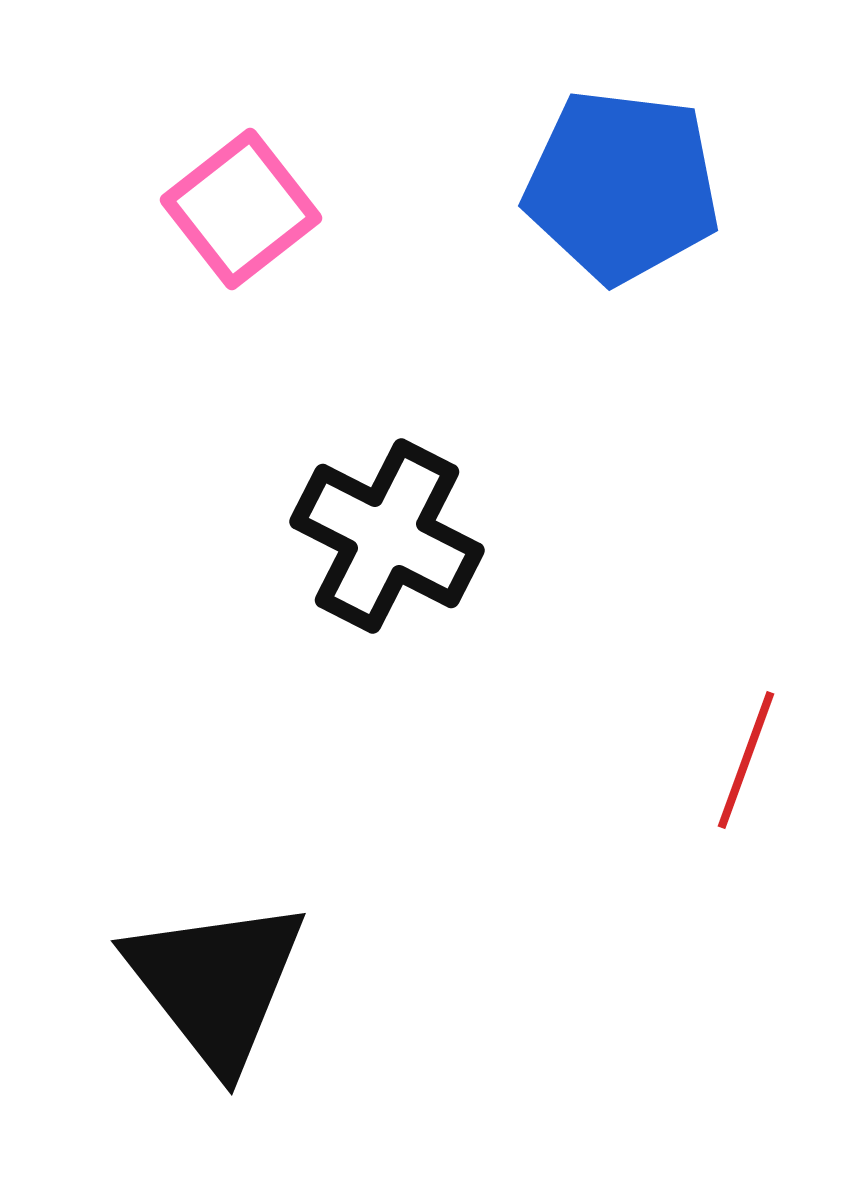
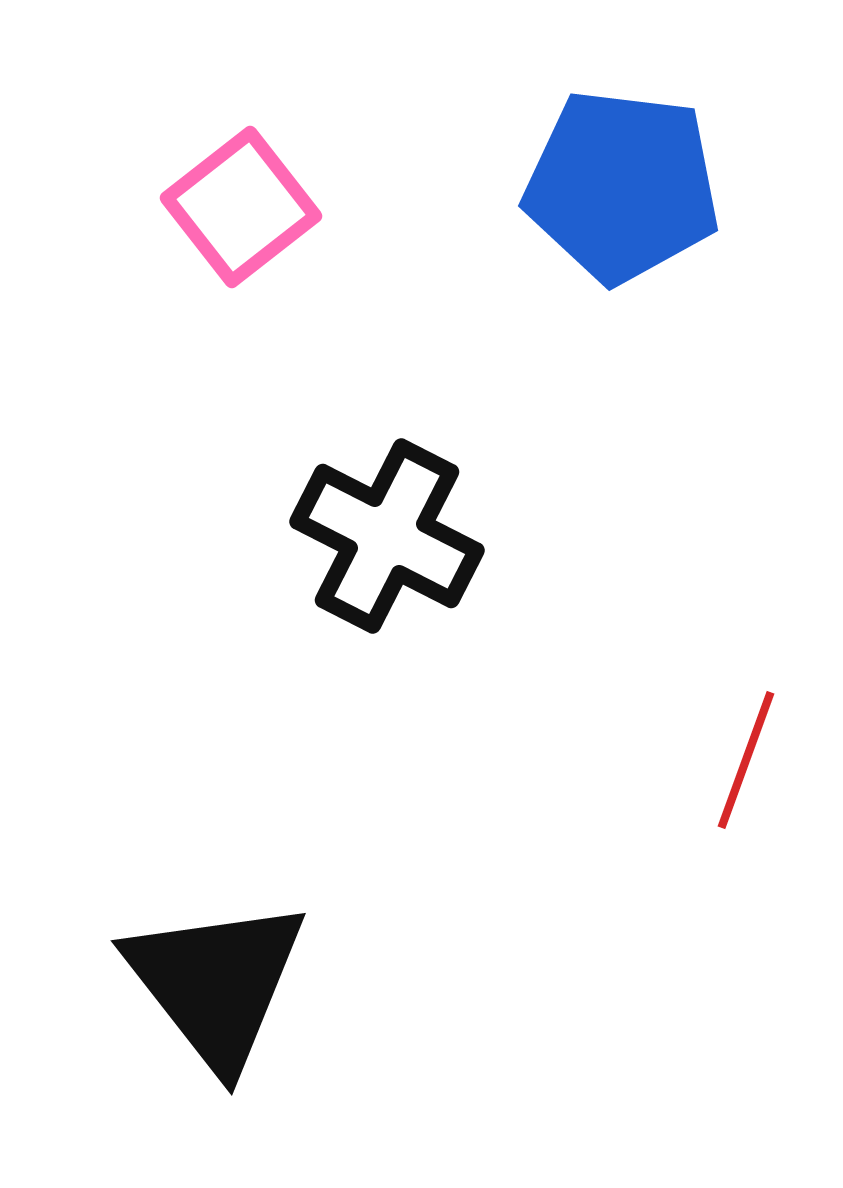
pink square: moved 2 px up
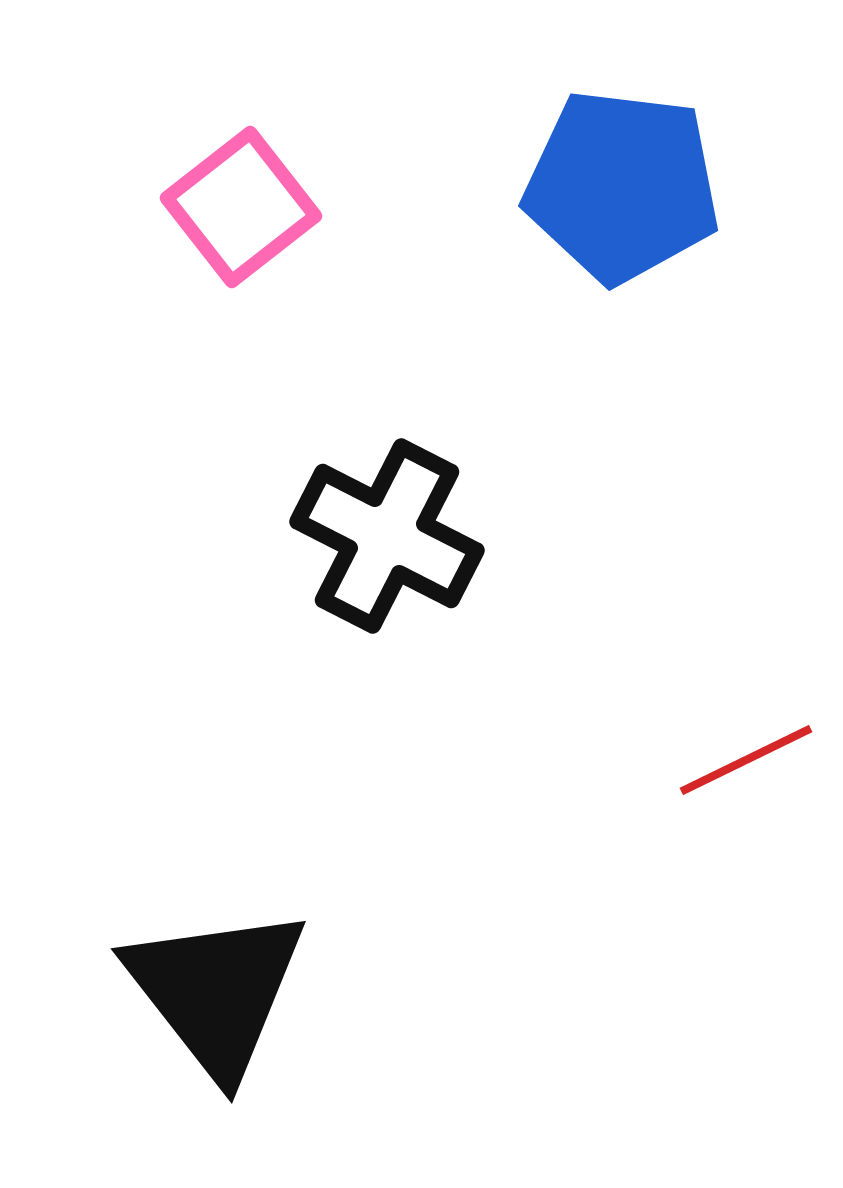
red line: rotated 44 degrees clockwise
black triangle: moved 8 px down
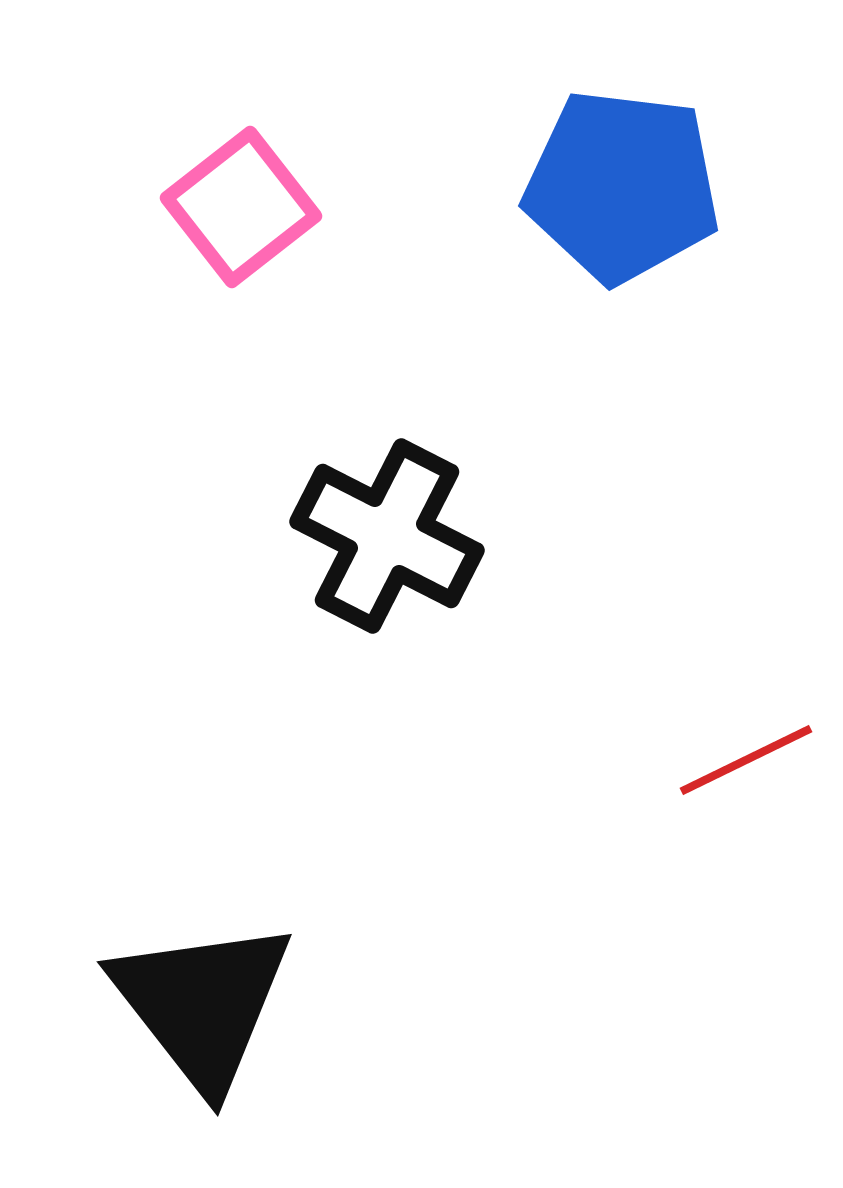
black triangle: moved 14 px left, 13 px down
